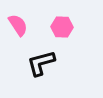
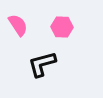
black L-shape: moved 1 px right, 1 px down
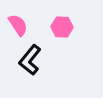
black L-shape: moved 12 px left, 4 px up; rotated 36 degrees counterclockwise
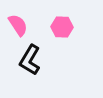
black L-shape: rotated 8 degrees counterclockwise
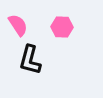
black L-shape: rotated 16 degrees counterclockwise
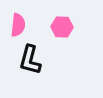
pink semicircle: rotated 40 degrees clockwise
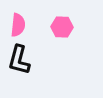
black L-shape: moved 11 px left
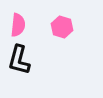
pink hexagon: rotated 15 degrees clockwise
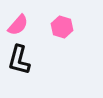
pink semicircle: rotated 35 degrees clockwise
